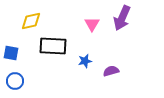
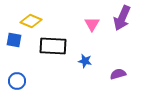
yellow diamond: rotated 35 degrees clockwise
blue square: moved 3 px right, 13 px up
blue star: rotated 24 degrees clockwise
purple semicircle: moved 7 px right, 3 px down
blue circle: moved 2 px right
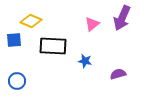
pink triangle: rotated 21 degrees clockwise
blue square: rotated 14 degrees counterclockwise
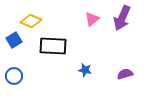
pink triangle: moved 5 px up
blue square: rotated 28 degrees counterclockwise
blue star: moved 9 px down
purple semicircle: moved 7 px right
blue circle: moved 3 px left, 5 px up
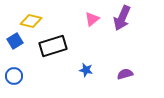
yellow diamond: rotated 10 degrees counterclockwise
blue square: moved 1 px right, 1 px down
black rectangle: rotated 20 degrees counterclockwise
blue star: moved 1 px right
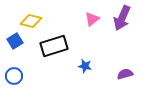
black rectangle: moved 1 px right
blue star: moved 1 px left, 4 px up
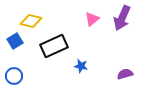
black rectangle: rotated 8 degrees counterclockwise
blue star: moved 4 px left
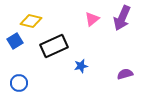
blue star: rotated 24 degrees counterclockwise
blue circle: moved 5 px right, 7 px down
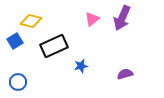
blue circle: moved 1 px left, 1 px up
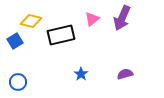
black rectangle: moved 7 px right, 11 px up; rotated 12 degrees clockwise
blue star: moved 8 px down; rotated 24 degrees counterclockwise
